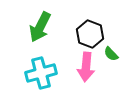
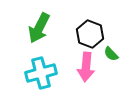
green arrow: moved 1 px left, 1 px down
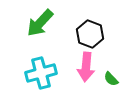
green arrow: moved 1 px right, 5 px up; rotated 16 degrees clockwise
green semicircle: moved 25 px down
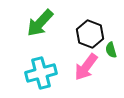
pink arrow: rotated 32 degrees clockwise
green semicircle: moved 29 px up; rotated 28 degrees clockwise
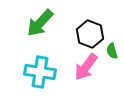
green semicircle: moved 1 px right, 1 px down
cyan cross: moved 1 px left, 1 px up; rotated 24 degrees clockwise
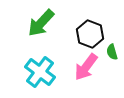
green arrow: moved 1 px right
green semicircle: moved 1 px down
cyan cross: rotated 28 degrees clockwise
